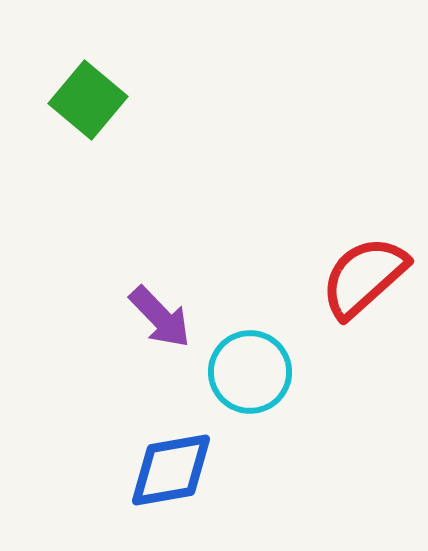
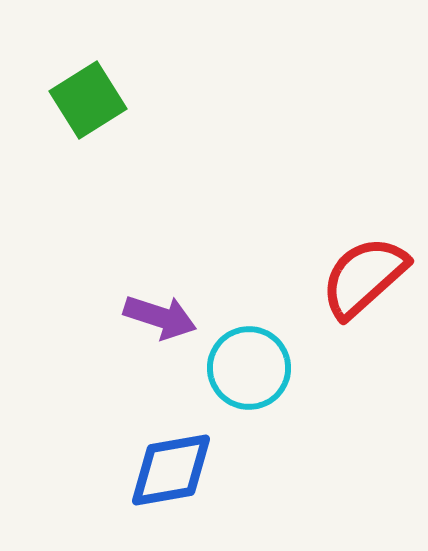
green square: rotated 18 degrees clockwise
purple arrow: rotated 28 degrees counterclockwise
cyan circle: moved 1 px left, 4 px up
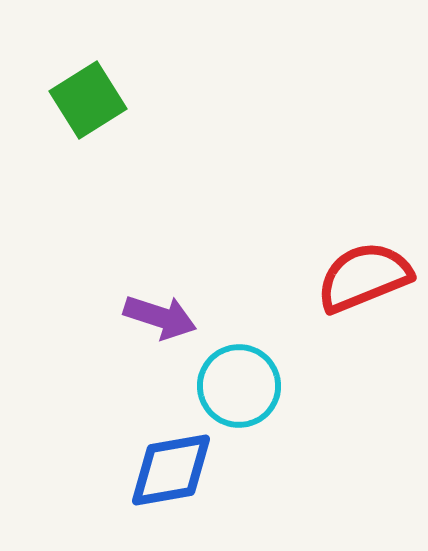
red semicircle: rotated 20 degrees clockwise
cyan circle: moved 10 px left, 18 px down
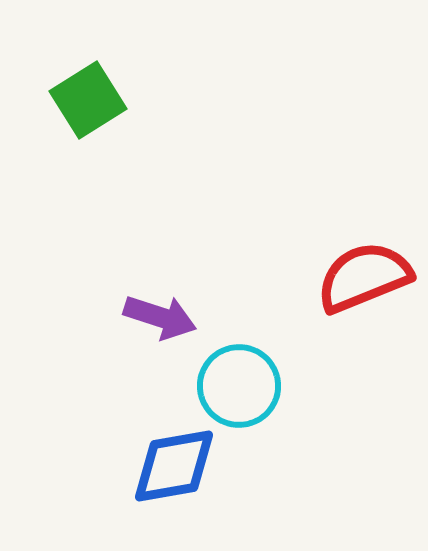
blue diamond: moved 3 px right, 4 px up
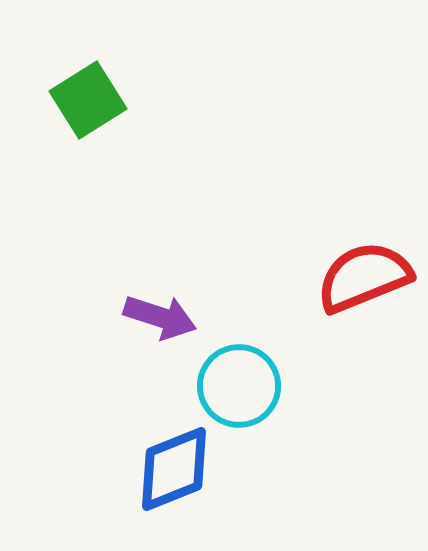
blue diamond: moved 3 px down; rotated 12 degrees counterclockwise
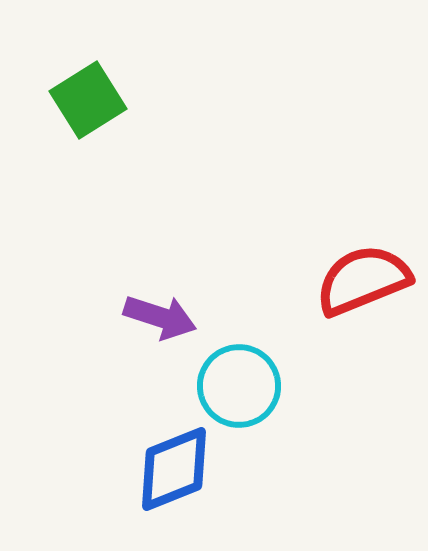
red semicircle: moved 1 px left, 3 px down
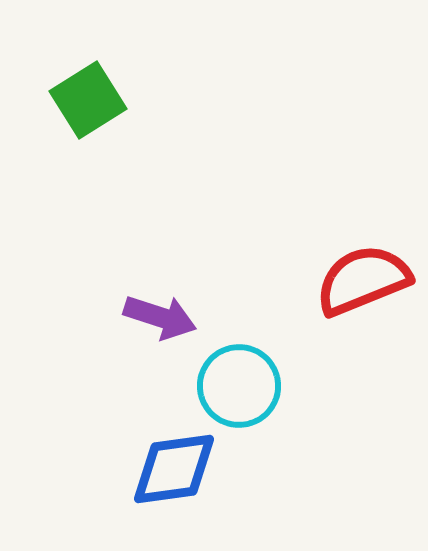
blue diamond: rotated 14 degrees clockwise
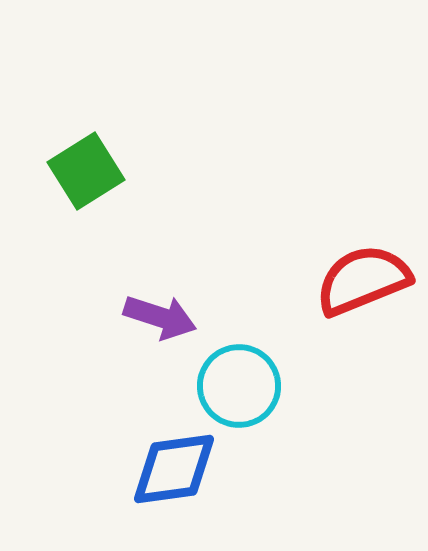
green square: moved 2 px left, 71 px down
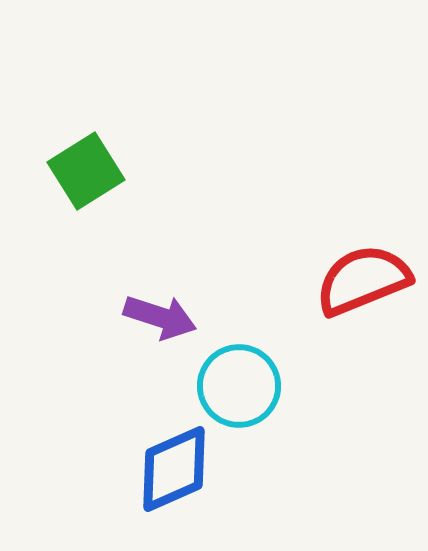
blue diamond: rotated 16 degrees counterclockwise
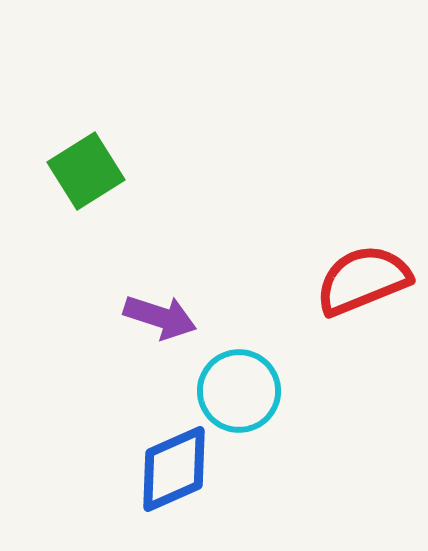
cyan circle: moved 5 px down
